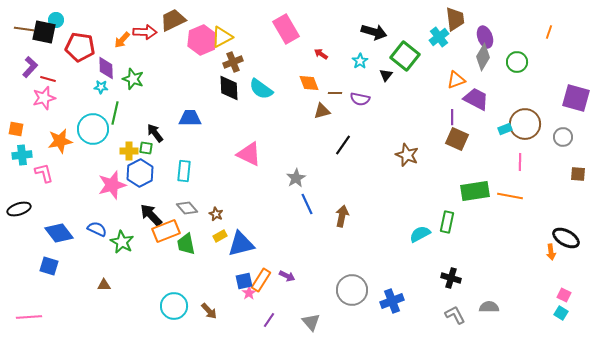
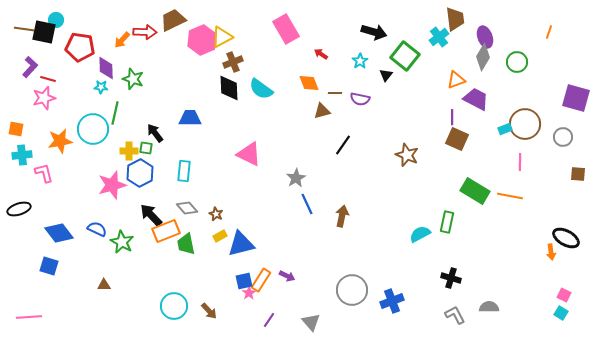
green rectangle at (475, 191): rotated 40 degrees clockwise
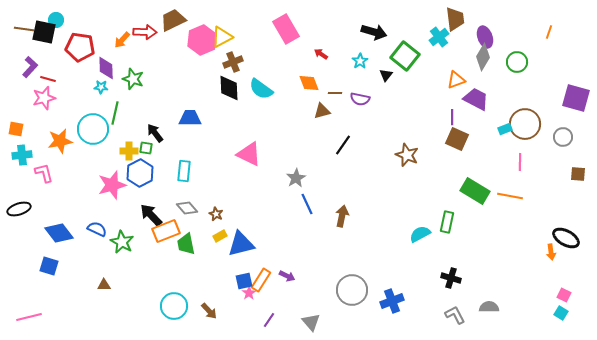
pink line at (29, 317): rotated 10 degrees counterclockwise
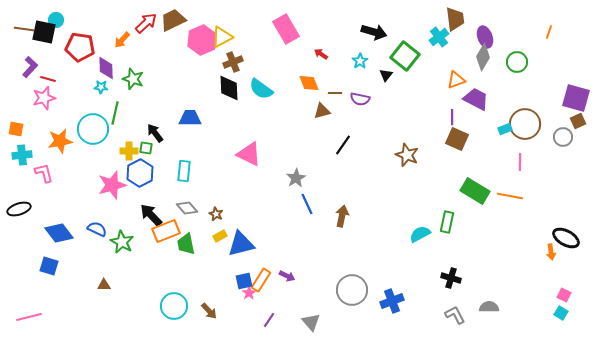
red arrow at (145, 32): moved 1 px right, 9 px up; rotated 45 degrees counterclockwise
brown square at (578, 174): moved 53 px up; rotated 28 degrees counterclockwise
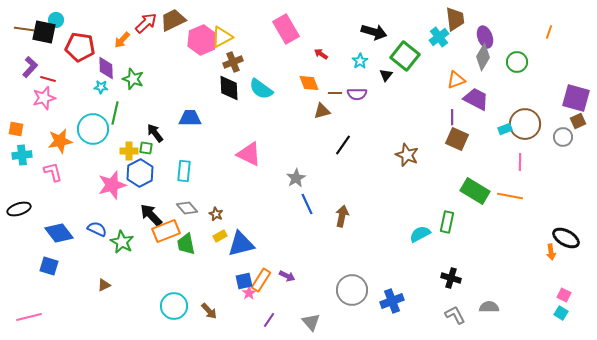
purple semicircle at (360, 99): moved 3 px left, 5 px up; rotated 12 degrees counterclockwise
pink L-shape at (44, 173): moved 9 px right, 1 px up
brown triangle at (104, 285): rotated 24 degrees counterclockwise
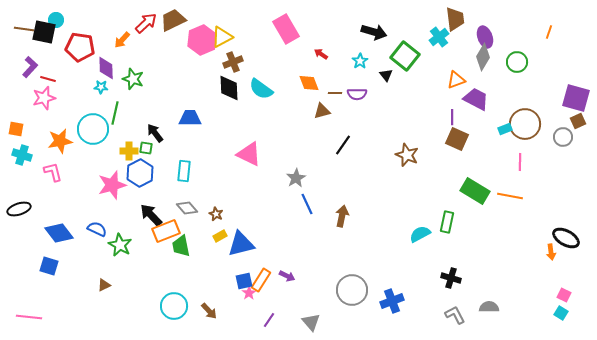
black triangle at (386, 75): rotated 16 degrees counterclockwise
cyan cross at (22, 155): rotated 24 degrees clockwise
green star at (122, 242): moved 2 px left, 3 px down
green trapezoid at (186, 244): moved 5 px left, 2 px down
pink line at (29, 317): rotated 20 degrees clockwise
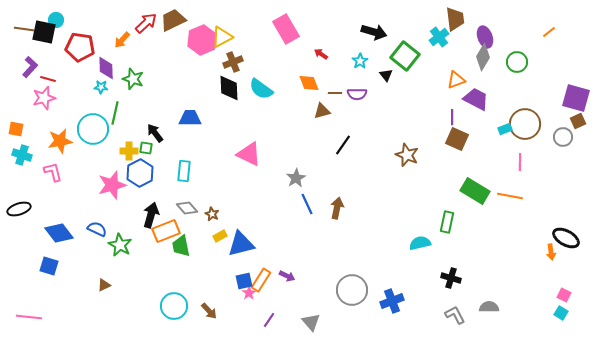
orange line at (549, 32): rotated 32 degrees clockwise
brown star at (216, 214): moved 4 px left
black arrow at (151, 215): rotated 60 degrees clockwise
brown arrow at (342, 216): moved 5 px left, 8 px up
cyan semicircle at (420, 234): moved 9 px down; rotated 15 degrees clockwise
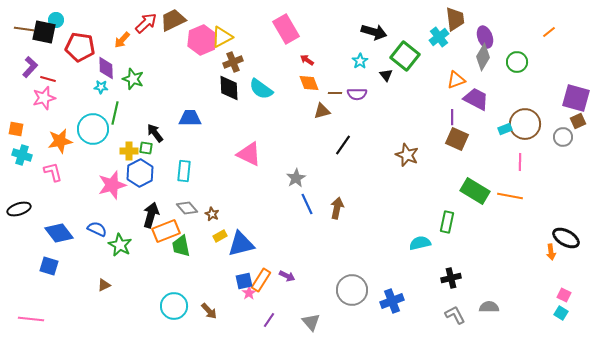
red arrow at (321, 54): moved 14 px left, 6 px down
black cross at (451, 278): rotated 30 degrees counterclockwise
pink line at (29, 317): moved 2 px right, 2 px down
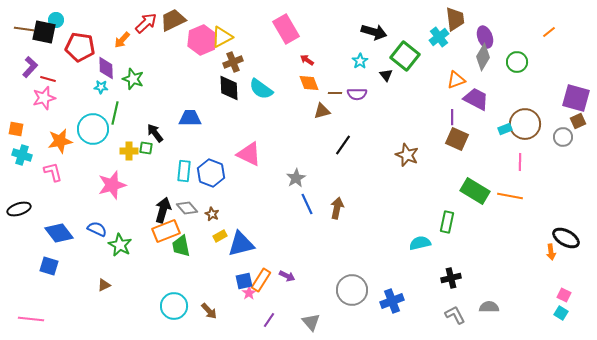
blue hexagon at (140, 173): moved 71 px right; rotated 12 degrees counterclockwise
black arrow at (151, 215): moved 12 px right, 5 px up
